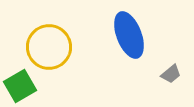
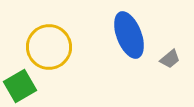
gray trapezoid: moved 1 px left, 15 px up
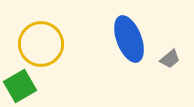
blue ellipse: moved 4 px down
yellow circle: moved 8 px left, 3 px up
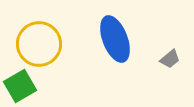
blue ellipse: moved 14 px left
yellow circle: moved 2 px left
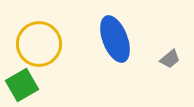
green square: moved 2 px right, 1 px up
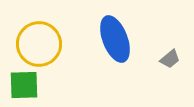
green square: moved 2 px right; rotated 28 degrees clockwise
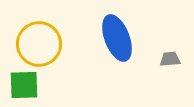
blue ellipse: moved 2 px right, 1 px up
gray trapezoid: rotated 145 degrees counterclockwise
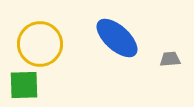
blue ellipse: rotated 27 degrees counterclockwise
yellow circle: moved 1 px right
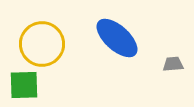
yellow circle: moved 2 px right
gray trapezoid: moved 3 px right, 5 px down
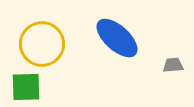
gray trapezoid: moved 1 px down
green square: moved 2 px right, 2 px down
